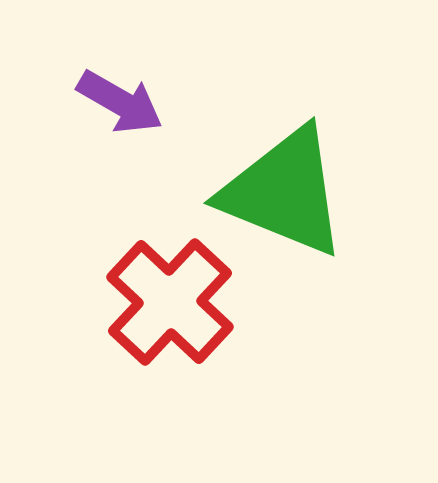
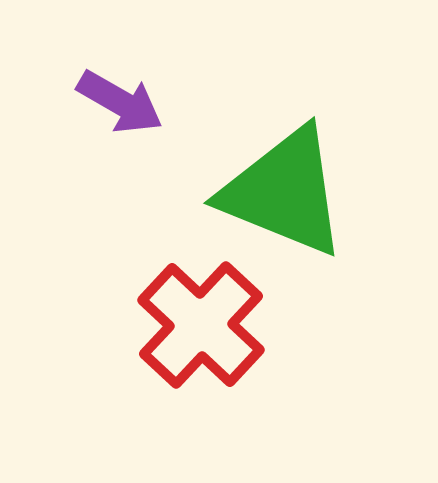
red cross: moved 31 px right, 23 px down
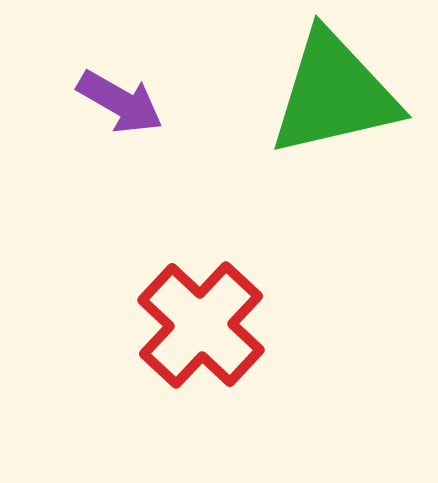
green triangle: moved 50 px right, 98 px up; rotated 35 degrees counterclockwise
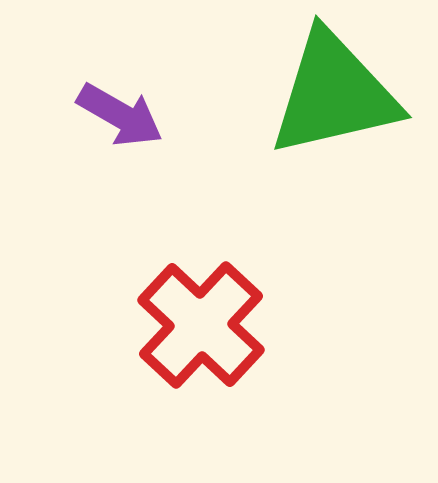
purple arrow: moved 13 px down
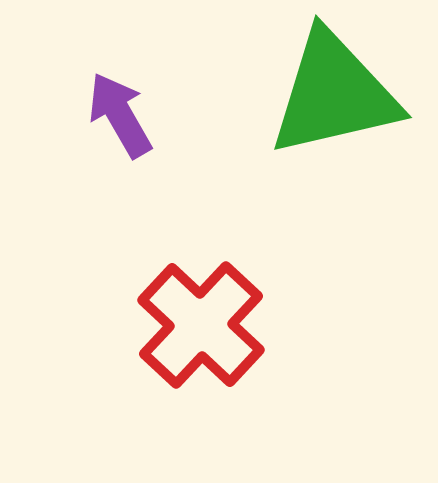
purple arrow: rotated 150 degrees counterclockwise
